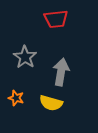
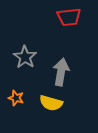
red trapezoid: moved 13 px right, 2 px up
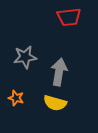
gray star: rotated 30 degrees clockwise
gray arrow: moved 2 px left
yellow semicircle: moved 4 px right
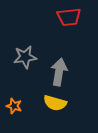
orange star: moved 2 px left, 8 px down
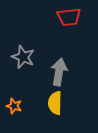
gray star: moved 2 px left; rotated 30 degrees clockwise
yellow semicircle: rotated 75 degrees clockwise
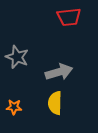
gray star: moved 6 px left
gray arrow: rotated 64 degrees clockwise
orange star: moved 1 px down; rotated 14 degrees counterclockwise
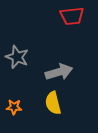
red trapezoid: moved 3 px right, 1 px up
yellow semicircle: moved 2 px left; rotated 15 degrees counterclockwise
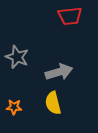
red trapezoid: moved 2 px left
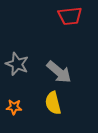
gray star: moved 7 px down
gray arrow: rotated 56 degrees clockwise
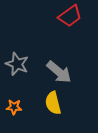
red trapezoid: rotated 30 degrees counterclockwise
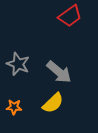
gray star: moved 1 px right
yellow semicircle: rotated 120 degrees counterclockwise
